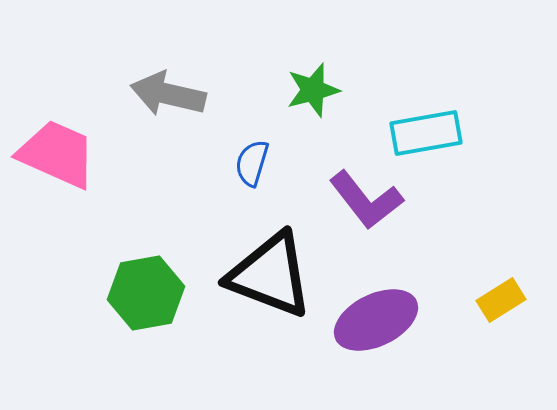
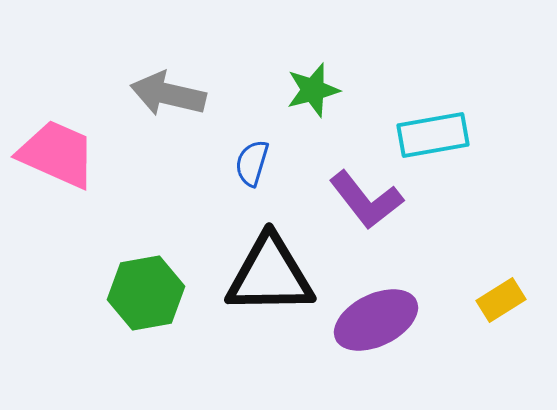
cyan rectangle: moved 7 px right, 2 px down
black triangle: rotated 22 degrees counterclockwise
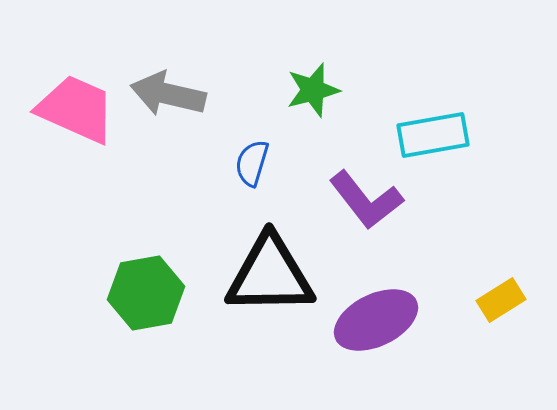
pink trapezoid: moved 19 px right, 45 px up
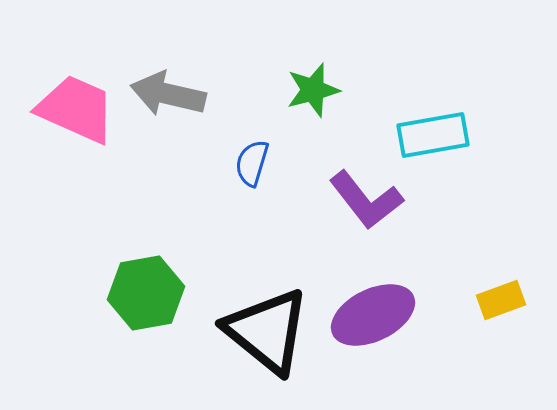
black triangle: moved 3 px left, 56 px down; rotated 40 degrees clockwise
yellow rectangle: rotated 12 degrees clockwise
purple ellipse: moved 3 px left, 5 px up
